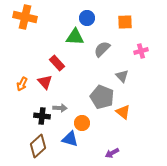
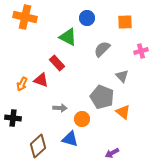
green triangle: moved 7 px left; rotated 24 degrees clockwise
red triangle: moved 4 px left, 2 px up; rotated 28 degrees counterclockwise
black cross: moved 29 px left, 2 px down
orange circle: moved 4 px up
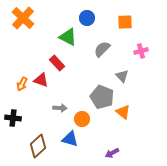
orange cross: moved 2 px left, 1 px down; rotated 30 degrees clockwise
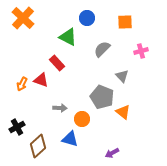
black cross: moved 4 px right, 9 px down; rotated 35 degrees counterclockwise
